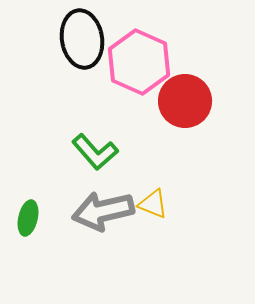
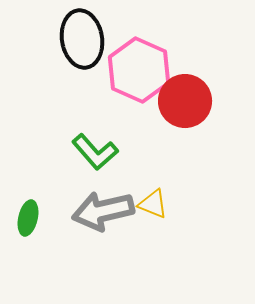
pink hexagon: moved 8 px down
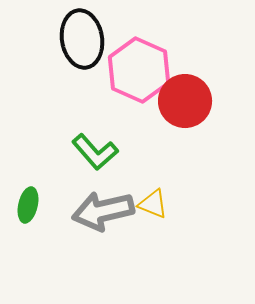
green ellipse: moved 13 px up
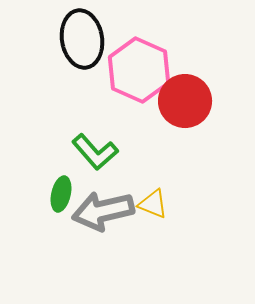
green ellipse: moved 33 px right, 11 px up
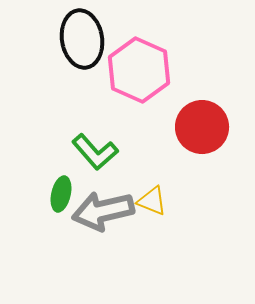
red circle: moved 17 px right, 26 px down
yellow triangle: moved 1 px left, 3 px up
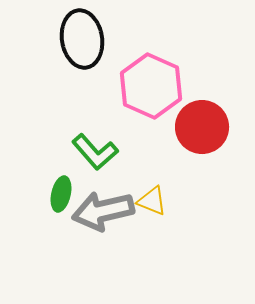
pink hexagon: moved 12 px right, 16 px down
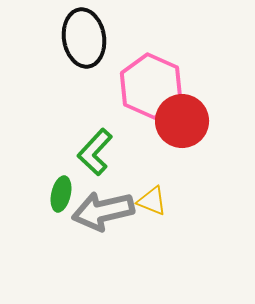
black ellipse: moved 2 px right, 1 px up
red circle: moved 20 px left, 6 px up
green L-shape: rotated 84 degrees clockwise
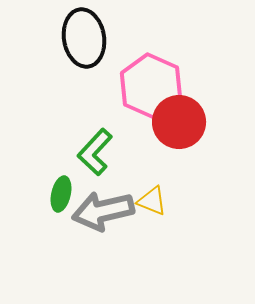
red circle: moved 3 px left, 1 px down
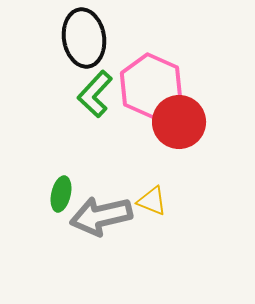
green L-shape: moved 58 px up
gray arrow: moved 2 px left, 5 px down
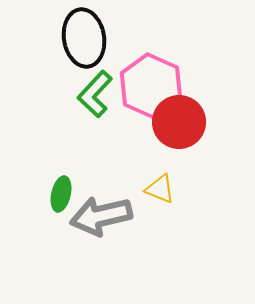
yellow triangle: moved 8 px right, 12 px up
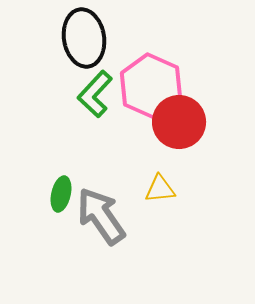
yellow triangle: rotated 28 degrees counterclockwise
gray arrow: rotated 68 degrees clockwise
